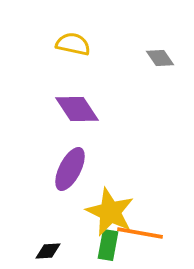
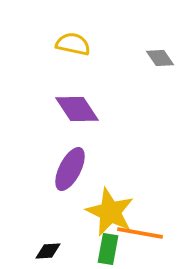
green rectangle: moved 4 px down
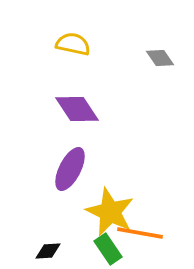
green rectangle: rotated 44 degrees counterclockwise
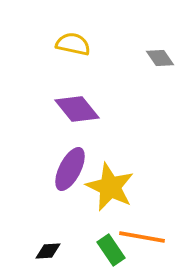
purple diamond: rotated 6 degrees counterclockwise
yellow star: moved 25 px up
orange line: moved 2 px right, 4 px down
green rectangle: moved 3 px right, 1 px down
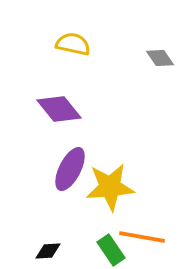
purple diamond: moved 18 px left
yellow star: rotated 30 degrees counterclockwise
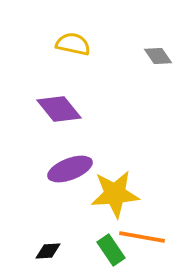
gray diamond: moved 2 px left, 2 px up
purple ellipse: rotated 42 degrees clockwise
yellow star: moved 5 px right, 7 px down
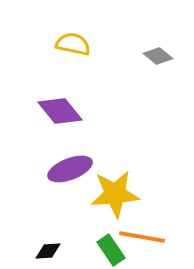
gray diamond: rotated 16 degrees counterclockwise
purple diamond: moved 1 px right, 2 px down
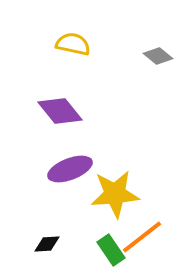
orange line: rotated 48 degrees counterclockwise
black diamond: moved 1 px left, 7 px up
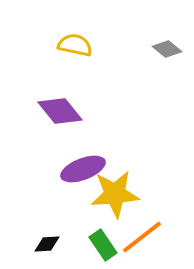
yellow semicircle: moved 2 px right, 1 px down
gray diamond: moved 9 px right, 7 px up
purple ellipse: moved 13 px right
green rectangle: moved 8 px left, 5 px up
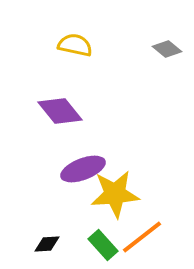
green rectangle: rotated 8 degrees counterclockwise
